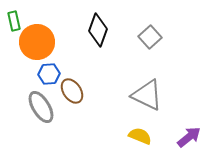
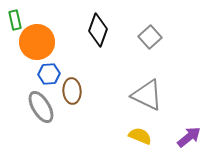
green rectangle: moved 1 px right, 1 px up
brown ellipse: rotated 30 degrees clockwise
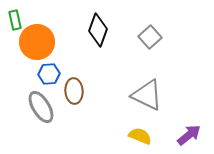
brown ellipse: moved 2 px right
purple arrow: moved 2 px up
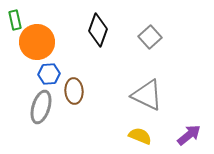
gray ellipse: rotated 48 degrees clockwise
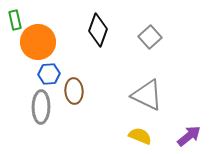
orange circle: moved 1 px right
gray ellipse: rotated 16 degrees counterclockwise
purple arrow: moved 1 px down
